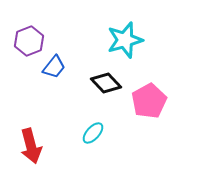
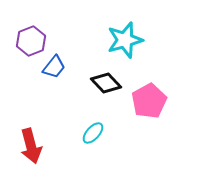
purple hexagon: moved 2 px right
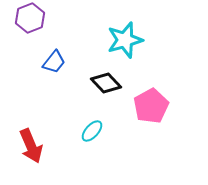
purple hexagon: moved 1 px left, 23 px up
blue trapezoid: moved 5 px up
pink pentagon: moved 2 px right, 5 px down
cyan ellipse: moved 1 px left, 2 px up
red arrow: rotated 8 degrees counterclockwise
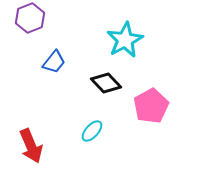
cyan star: rotated 12 degrees counterclockwise
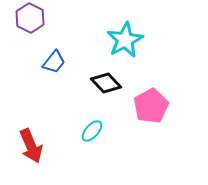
purple hexagon: rotated 12 degrees counterclockwise
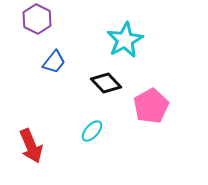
purple hexagon: moved 7 px right, 1 px down
